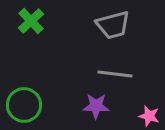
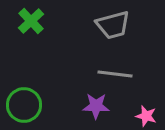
pink star: moved 3 px left
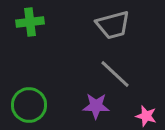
green cross: moved 1 px left, 1 px down; rotated 36 degrees clockwise
gray line: rotated 36 degrees clockwise
green circle: moved 5 px right
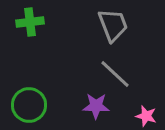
gray trapezoid: rotated 96 degrees counterclockwise
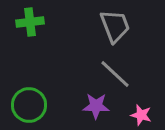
gray trapezoid: moved 2 px right, 1 px down
pink star: moved 5 px left, 1 px up
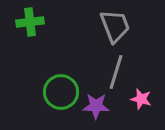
gray line: moved 1 px right, 2 px up; rotated 64 degrees clockwise
green circle: moved 32 px right, 13 px up
pink star: moved 16 px up
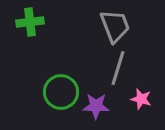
gray line: moved 2 px right, 4 px up
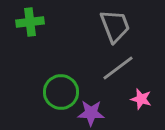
gray line: rotated 36 degrees clockwise
purple star: moved 5 px left, 7 px down
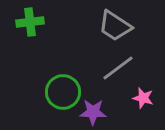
gray trapezoid: rotated 144 degrees clockwise
green circle: moved 2 px right
pink star: moved 2 px right, 1 px up
purple star: moved 2 px right, 1 px up
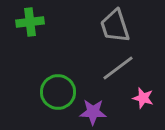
gray trapezoid: rotated 39 degrees clockwise
green circle: moved 5 px left
